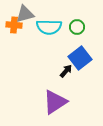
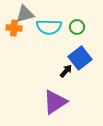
orange cross: moved 3 px down
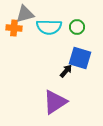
blue square: rotated 35 degrees counterclockwise
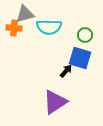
green circle: moved 8 px right, 8 px down
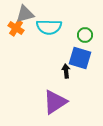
orange cross: moved 2 px right; rotated 28 degrees clockwise
black arrow: rotated 48 degrees counterclockwise
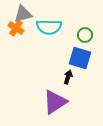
gray triangle: moved 2 px left
black arrow: moved 2 px right, 6 px down; rotated 24 degrees clockwise
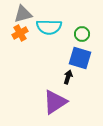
orange cross: moved 4 px right, 5 px down; rotated 28 degrees clockwise
green circle: moved 3 px left, 1 px up
